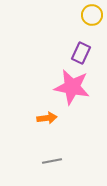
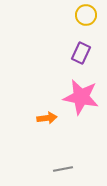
yellow circle: moved 6 px left
pink star: moved 9 px right, 10 px down
gray line: moved 11 px right, 8 px down
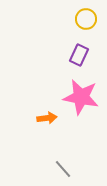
yellow circle: moved 4 px down
purple rectangle: moved 2 px left, 2 px down
gray line: rotated 60 degrees clockwise
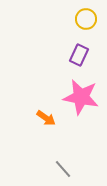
orange arrow: moved 1 px left; rotated 42 degrees clockwise
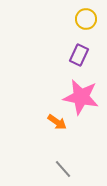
orange arrow: moved 11 px right, 4 px down
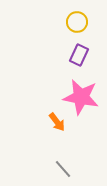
yellow circle: moved 9 px left, 3 px down
orange arrow: rotated 18 degrees clockwise
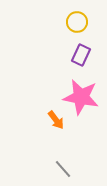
purple rectangle: moved 2 px right
orange arrow: moved 1 px left, 2 px up
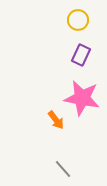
yellow circle: moved 1 px right, 2 px up
pink star: moved 1 px right, 1 px down
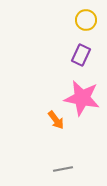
yellow circle: moved 8 px right
gray line: rotated 60 degrees counterclockwise
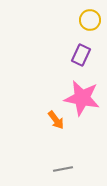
yellow circle: moved 4 px right
